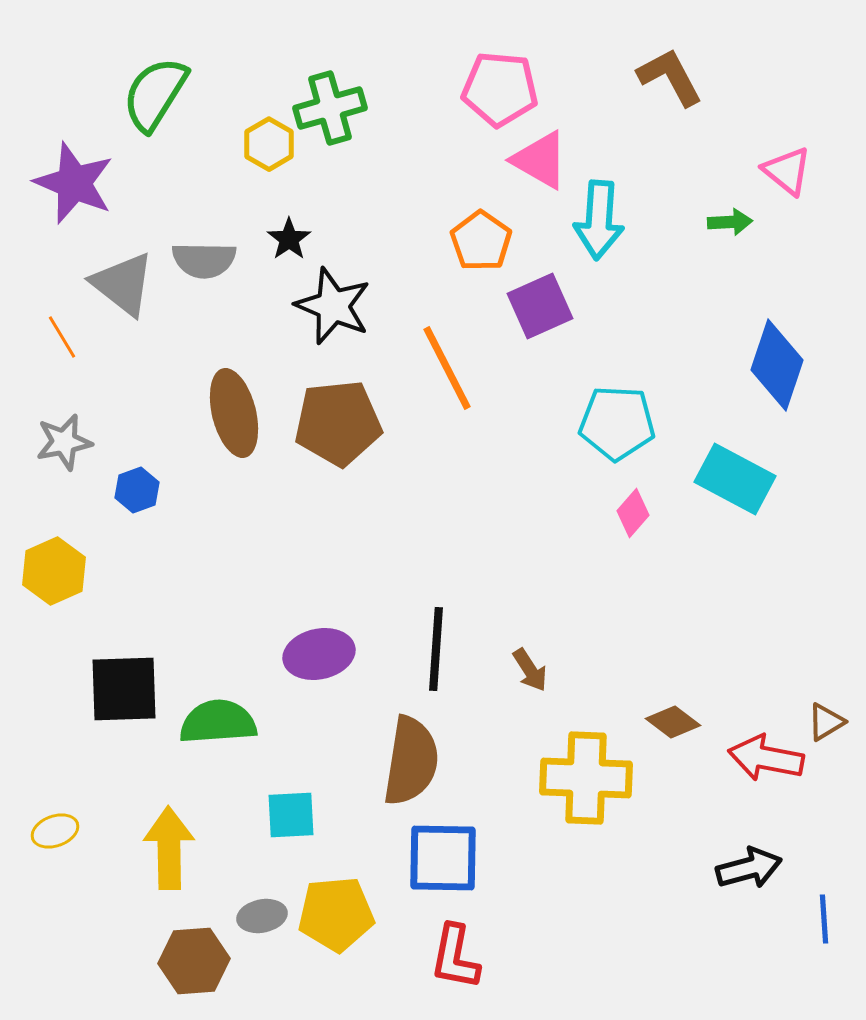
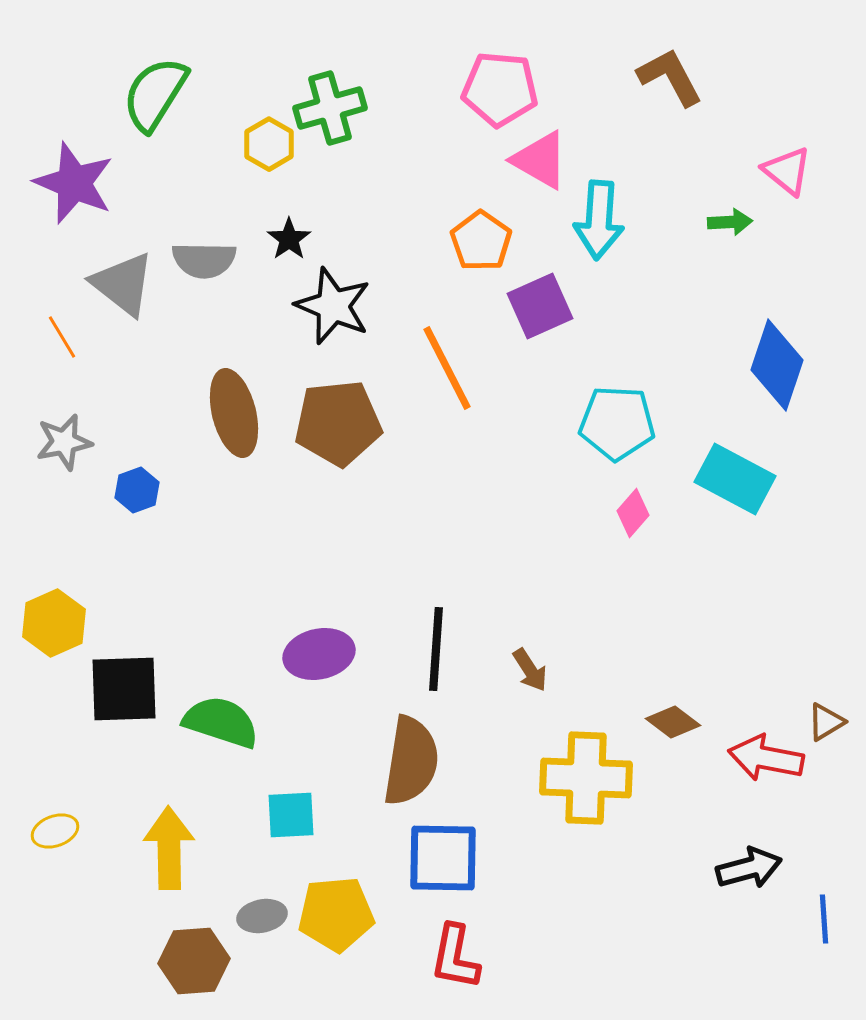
yellow hexagon at (54, 571): moved 52 px down
green semicircle at (218, 722): moved 3 px right; rotated 22 degrees clockwise
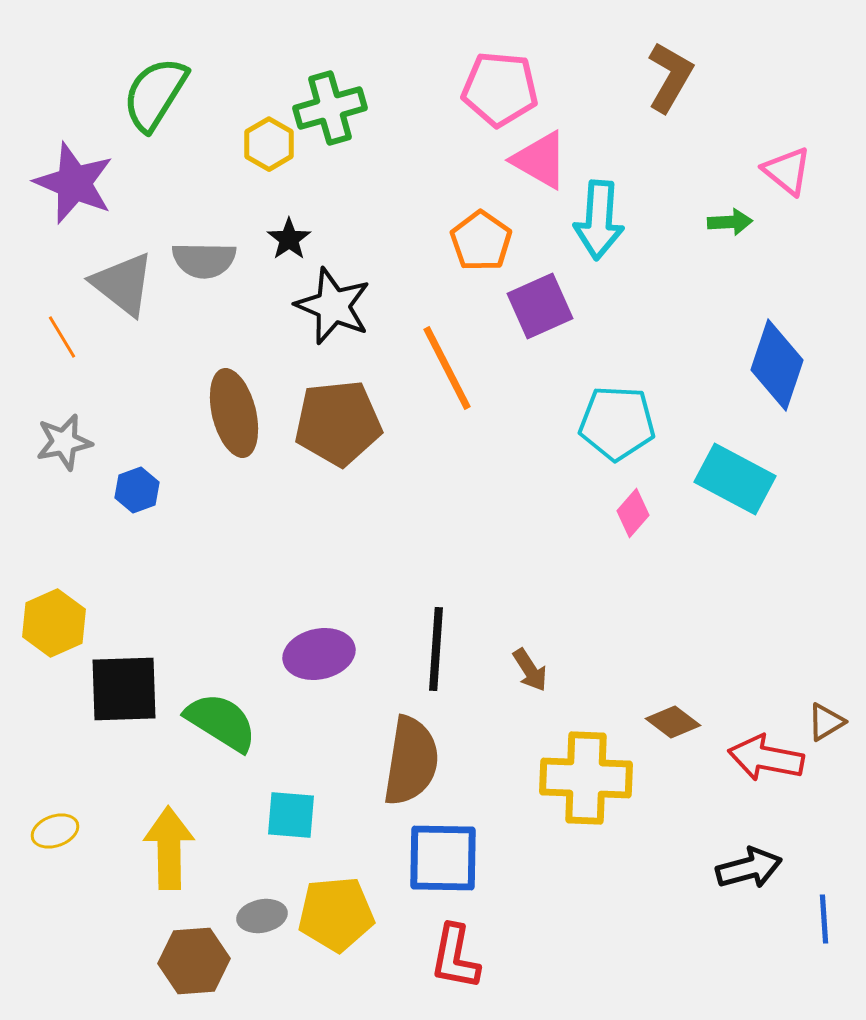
brown L-shape at (670, 77): rotated 58 degrees clockwise
green semicircle at (221, 722): rotated 14 degrees clockwise
cyan square at (291, 815): rotated 8 degrees clockwise
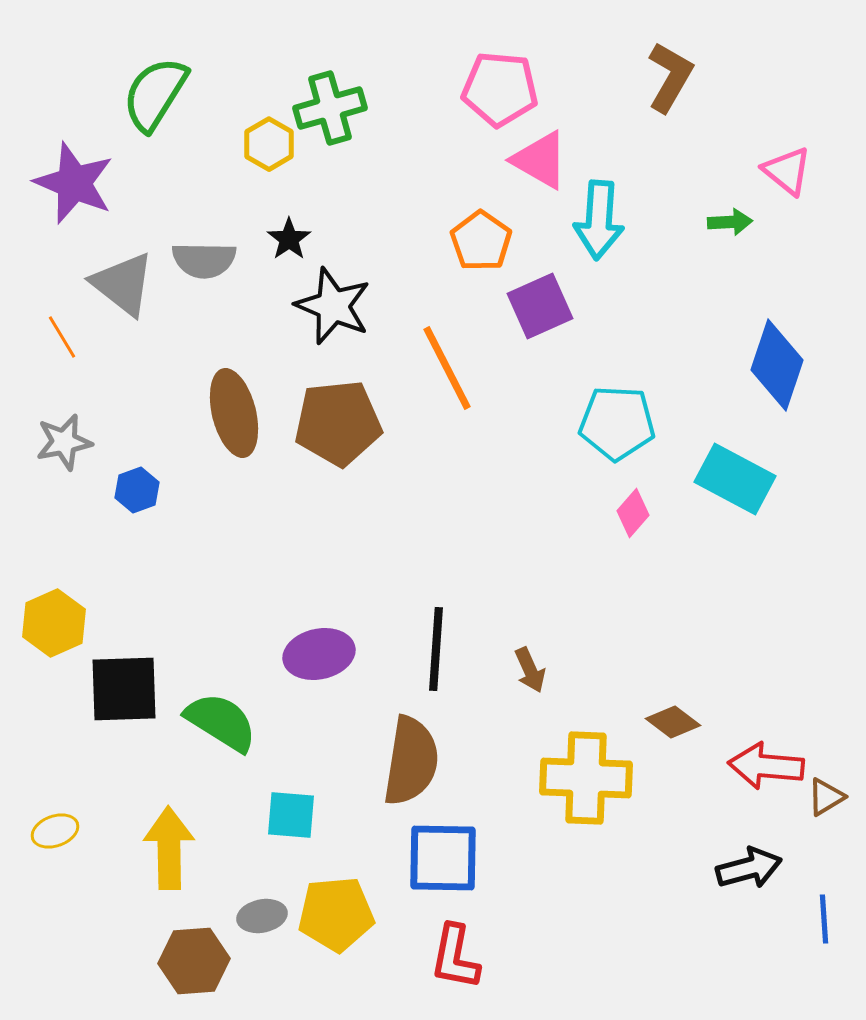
brown arrow at (530, 670): rotated 9 degrees clockwise
brown triangle at (826, 722): moved 75 px down
red arrow at (766, 758): moved 8 px down; rotated 6 degrees counterclockwise
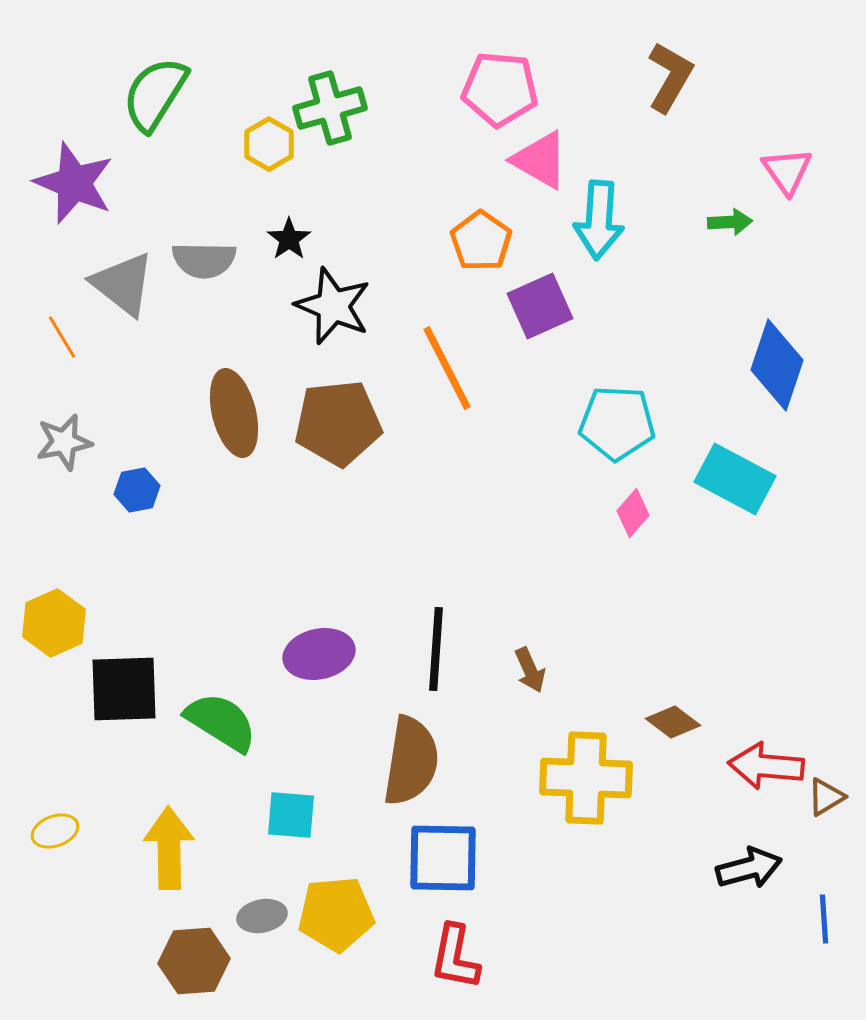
pink triangle at (787, 171): rotated 16 degrees clockwise
blue hexagon at (137, 490): rotated 9 degrees clockwise
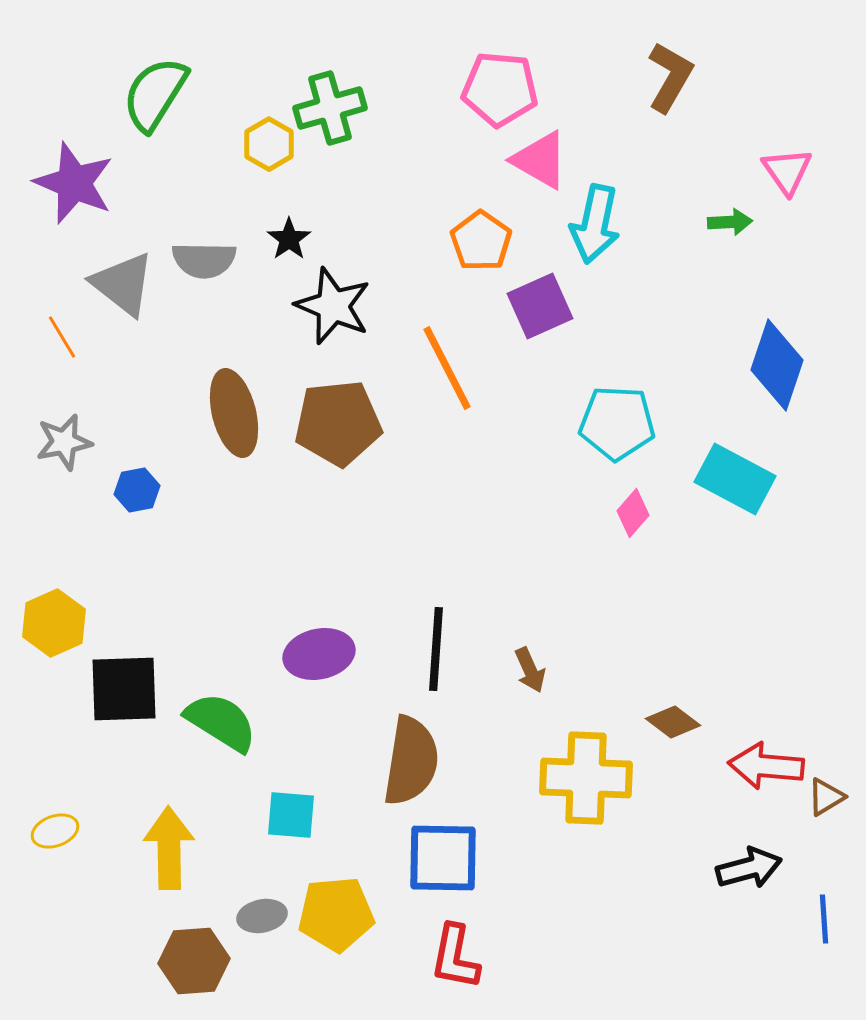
cyan arrow at (599, 220): moved 4 px left, 4 px down; rotated 8 degrees clockwise
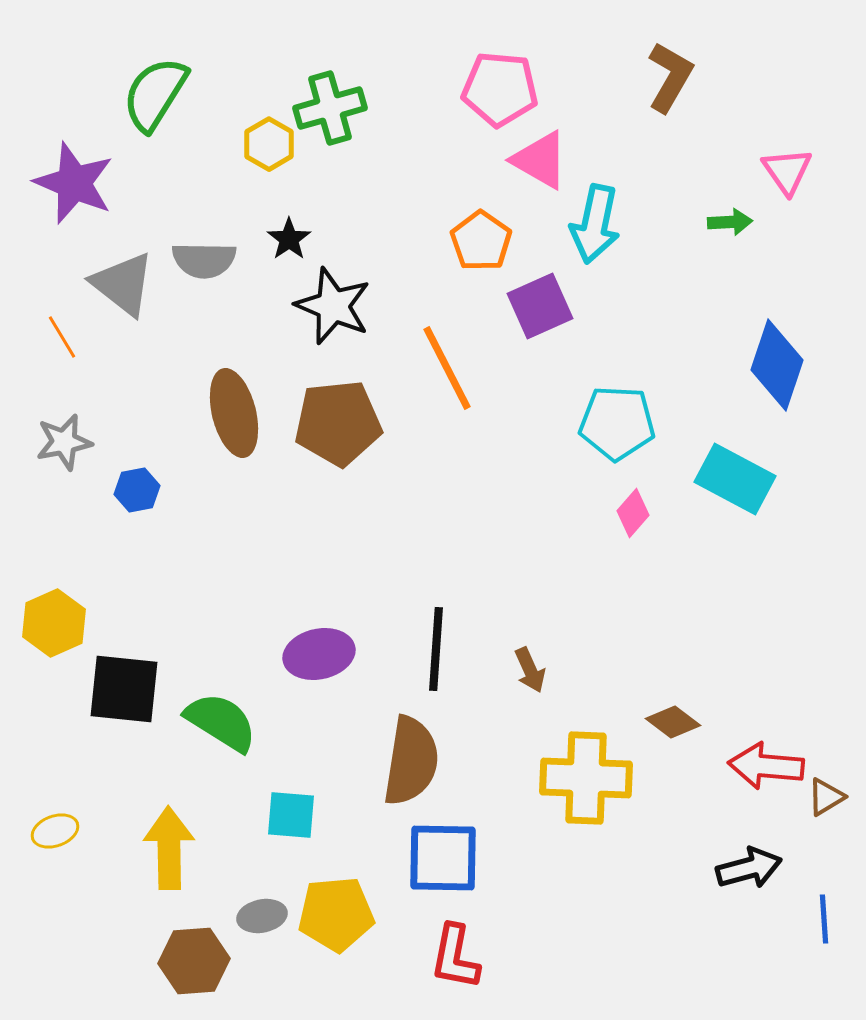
black square at (124, 689): rotated 8 degrees clockwise
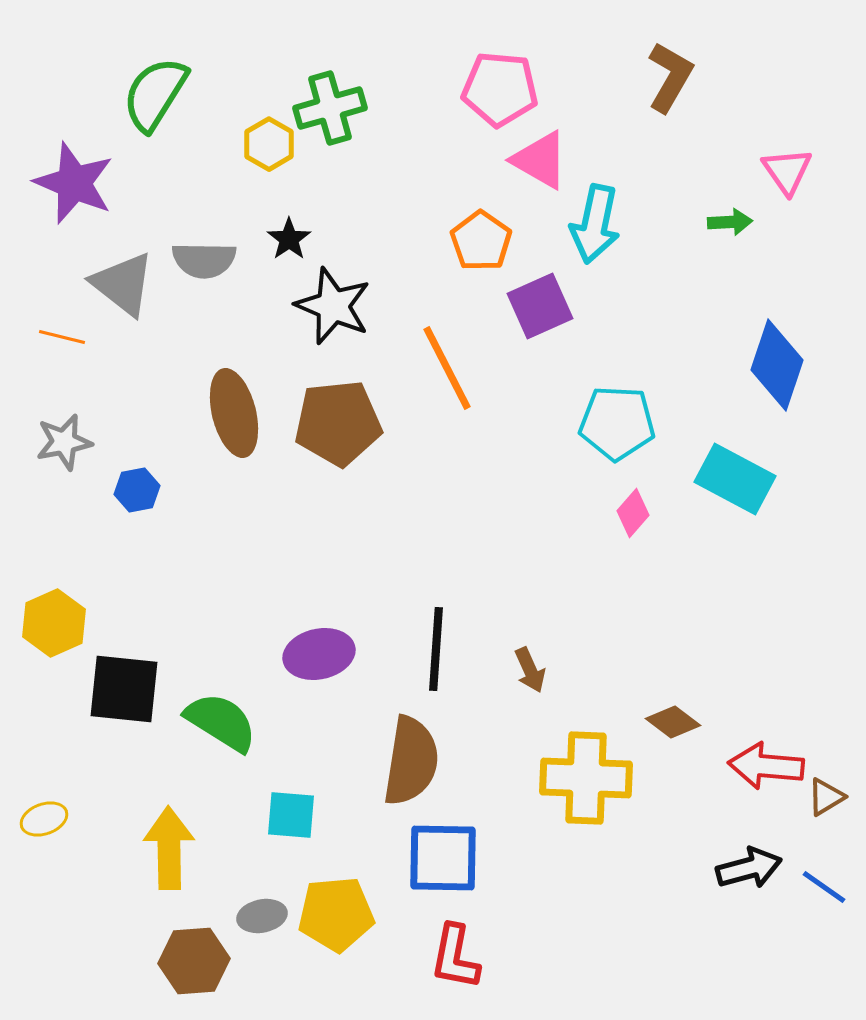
orange line at (62, 337): rotated 45 degrees counterclockwise
yellow ellipse at (55, 831): moved 11 px left, 12 px up
blue line at (824, 919): moved 32 px up; rotated 51 degrees counterclockwise
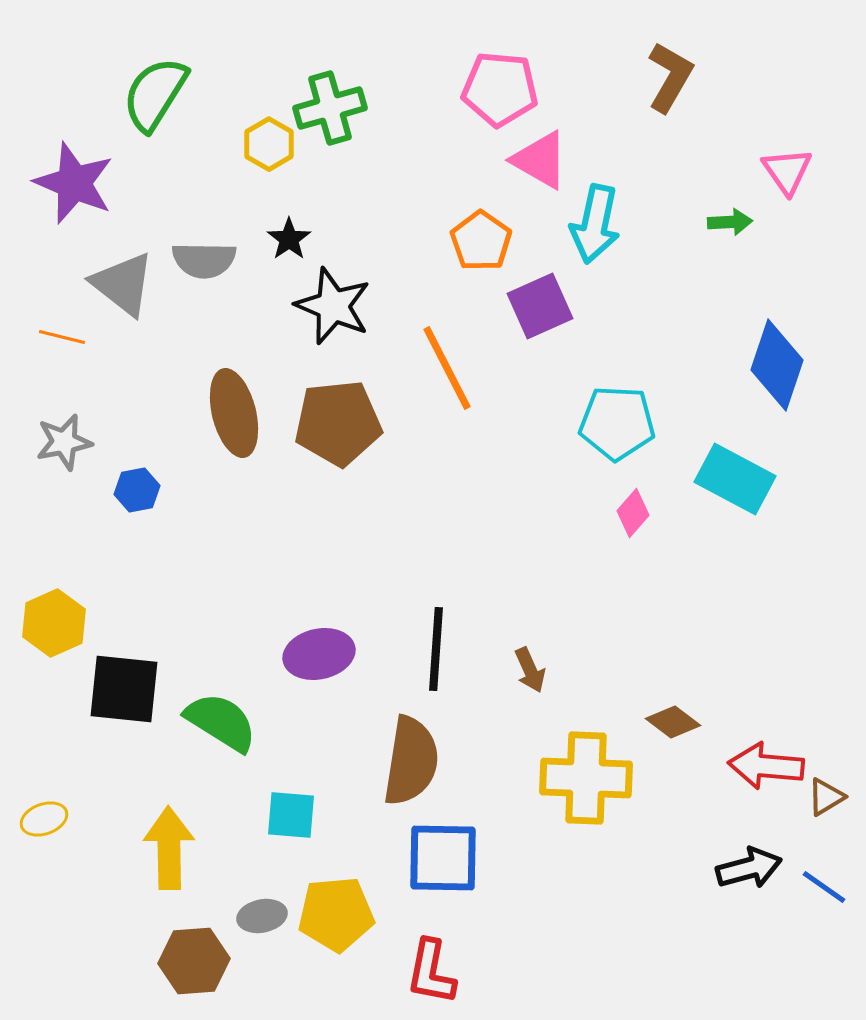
red L-shape at (455, 957): moved 24 px left, 15 px down
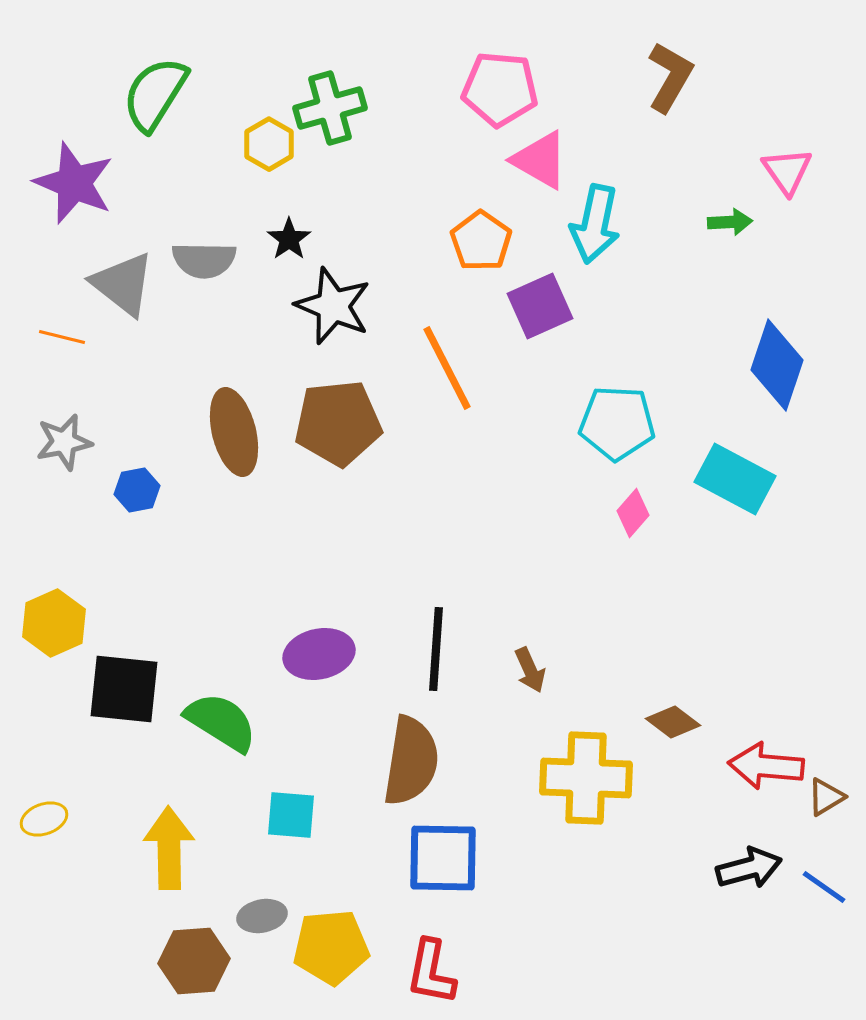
brown ellipse at (234, 413): moved 19 px down
yellow pentagon at (336, 914): moved 5 px left, 33 px down
